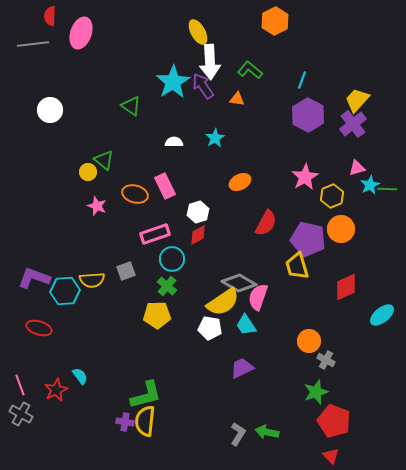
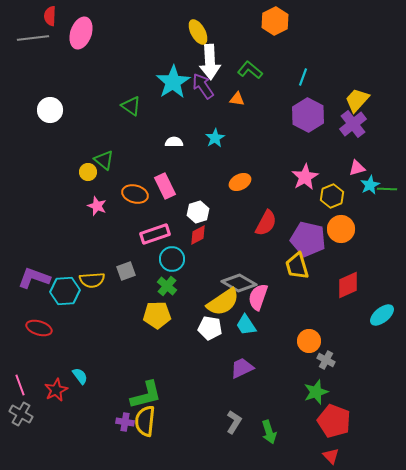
gray line at (33, 44): moved 6 px up
cyan line at (302, 80): moved 1 px right, 3 px up
red diamond at (346, 287): moved 2 px right, 2 px up
green arrow at (267, 432): moved 2 px right; rotated 120 degrees counterclockwise
gray L-shape at (238, 434): moved 4 px left, 12 px up
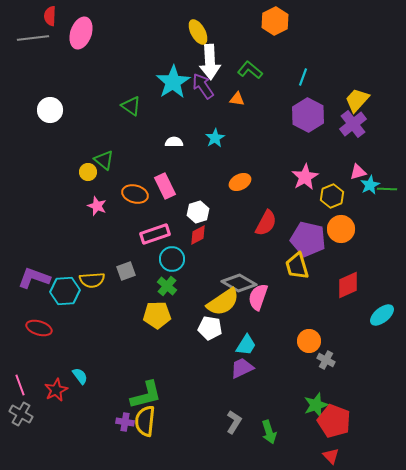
pink triangle at (357, 168): moved 1 px right, 4 px down
cyan trapezoid at (246, 325): moved 20 px down; rotated 115 degrees counterclockwise
green star at (316, 392): moved 13 px down
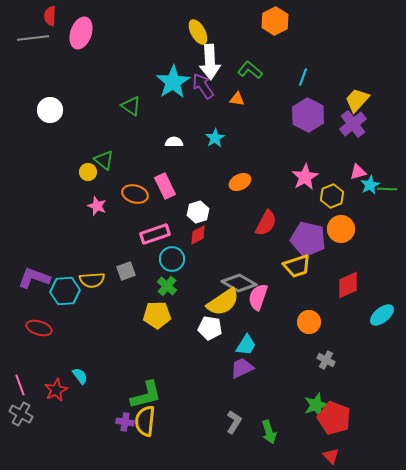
yellow trapezoid at (297, 266): rotated 92 degrees counterclockwise
orange circle at (309, 341): moved 19 px up
red pentagon at (334, 421): moved 3 px up
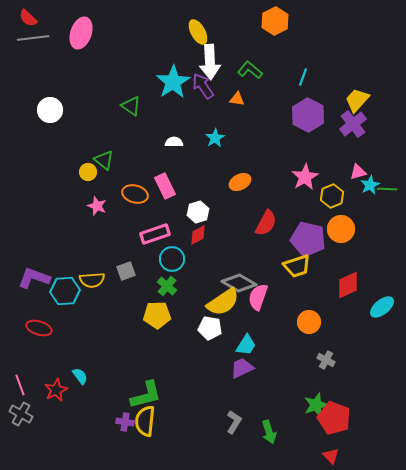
red semicircle at (50, 16): moved 22 px left, 2 px down; rotated 48 degrees counterclockwise
cyan ellipse at (382, 315): moved 8 px up
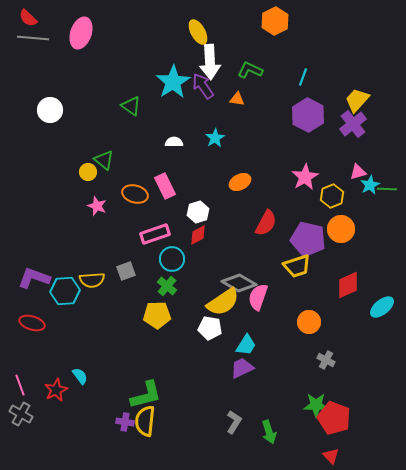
gray line at (33, 38): rotated 12 degrees clockwise
green L-shape at (250, 70): rotated 15 degrees counterclockwise
red ellipse at (39, 328): moved 7 px left, 5 px up
green star at (316, 405): rotated 20 degrees clockwise
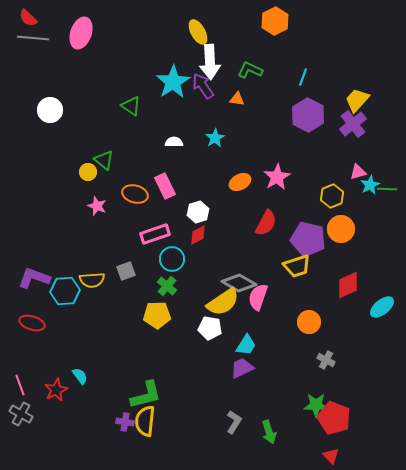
pink star at (305, 177): moved 28 px left
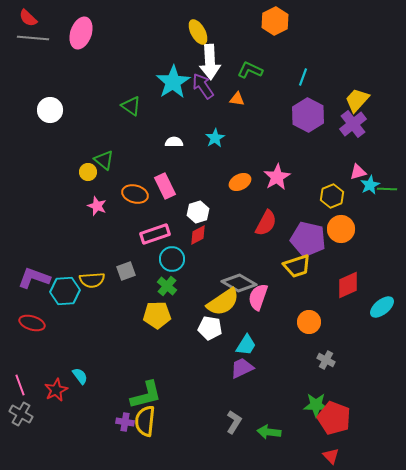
green arrow at (269, 432): rotated 115 degrees clockwise
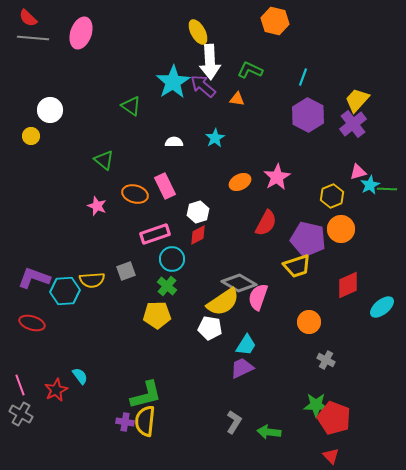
orange hexagon at (275, 21): rotated 20 degrees counterclockwise
purple arrow at (203, 86): rotated 16 degrees counterclockwise
yellow circle at (88, 172): moved 57 px left, 36 px up
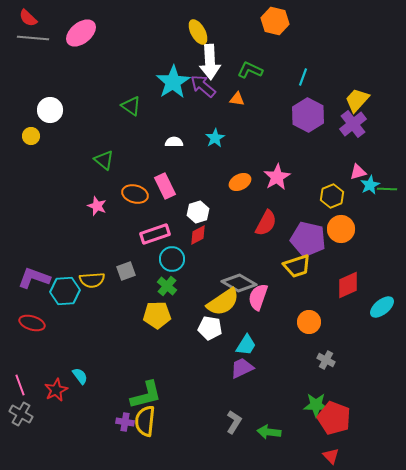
pink ellipse at (81, 33): rotated 32 degrees clockwise
